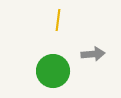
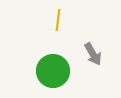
gray arrow: rotated 65 degrees clockwise
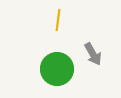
green circle: moved 4 px right, 2 px up
